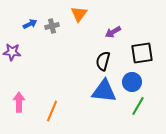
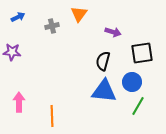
blue arrow: moved 12 px left, 7 px up
purple arrow: rotated 133 degrees counterclockwise
orange line: moved 5 px down; rotated 25 degrees counterclockwise
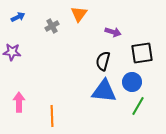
gray cross: rotated 16 degrees counterclockwise
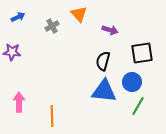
orange triangle: rotated 18 degrees counterclockwise
purple arrow: moved 3 px left, 2 px up
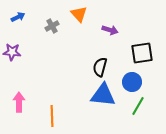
black semicircle: moved 3 px left, 6 px down
blue triangle: moved 1 px left, 4 px down
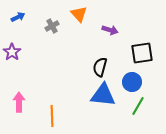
purple star: rotated 30 degrees clockwise
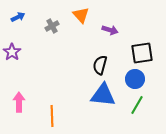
orange triangle: moved 2 px right, 1 px down
black semicircle: moved 2 px up
blue circle: moved 3 px right, 3 px up
green line: moved 1 px left, 1 px up
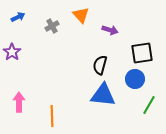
green line: moved 12 px right
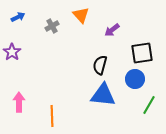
purple arrow: moved 2 px right; rotated 126 degrees clockwise
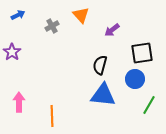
blue arrow: moved 2 px up
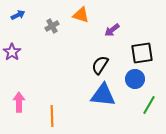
orange triangle: rotated 30 degrees counterclockwise
black semicircle: rotated 18 degrees clockwise
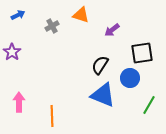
blue circle: moved 5 px left, 1 px up
blue triangle: rotated 16 degrees clockwise
